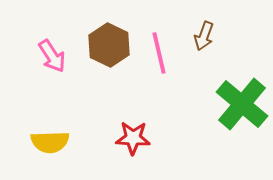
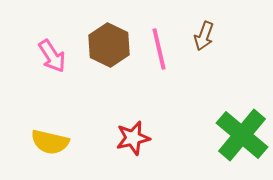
pink line: moved 4 px up
green cross: moved 31 px down
red star: rotated 16 degrees counterclockwise
yellow semicircle: rotated 15 degrees clockwise
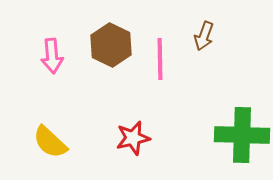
brown hexagon: moved 2 px right
pink line: moved 1 px right, 10 px down; rotated 12 degrees clockwise
pink arrow: rotated 28 degrees clockwise
green cross: rotated 38 degrees counterclockwise
yellow semicircle: rotated 30 degrees clockwise
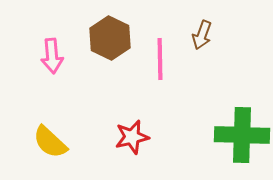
brown arrow: moved 2 px left, 1 px up
brown hexagon: moved 1 px left, 7 px up
red star: moved 1 px left, 1 px up
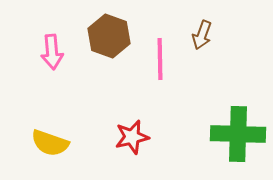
brown hexagon: moved 1 px left, 2 px up; rotated 6 degrees counterclockwise
pink arrow: moved 4 px up
green cross: moved 4 px left, 1 px up
yellow semicircle: moved 1 px down; rotated 24 degrees counterclockwise
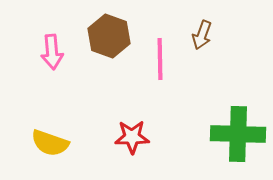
red star: rotated 12 degrees clockwise
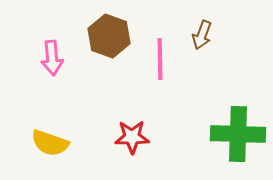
pink arrow: moved 6 px down
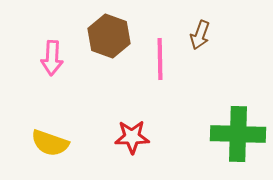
brown arrow: moved 2 px left
pink arrow: rotated 8 degrees clockwise
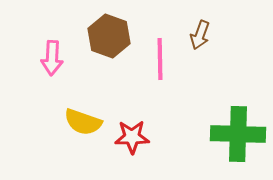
yellow semicircle: moved 33 px right, 21 px up
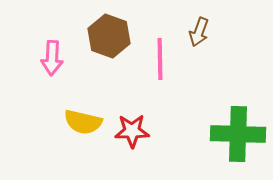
brown arrow: moved 1 px left, 3 px up
yellow semicircle: rotated 6 degrees counterclockwise
red star: moved 6 px up
